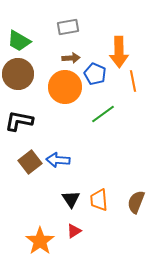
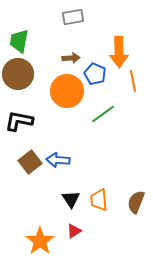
gray rectangle: moved 5 px right, 10 px up
green trapezoid: rotated 70 degrees clockwise
orange circle: moved 2 px right, 4 px down
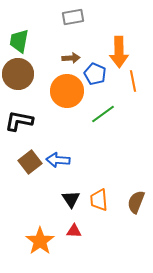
red triangle: rotated 35 degrees clockwise
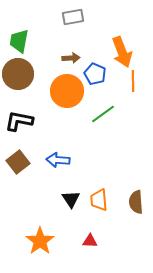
orange arrow: moved 3 px right; rotated 20 degrees counterclockwise
orange line: rotated 10 degrees clockwise
brown square: moved 12 px left
brown semicircle: rotated 25 degrees counterclockwise
red triangle: moved 16 px right, 10 px down
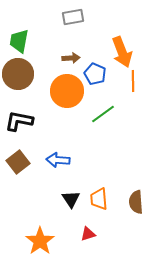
orange trapezoid: moved 1 px up
red triangle: moved 2 px left, 7 px up; rotated 21 degrees counterclockwise
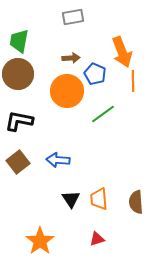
red triangle: moved 9 px right, 5 px down
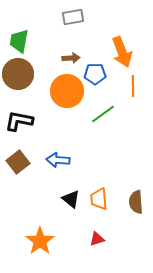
blue pentagon: rotated 25 degrees counterclockwise
orange line: moved 5 px down
black triangle: rotated 18 degrees counterclockwise
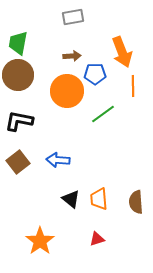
green trapezoid: moved 1 px left, 2 px down
brown arrow: moved 1 px right, 2 px up
brown circle: moved 1 px down
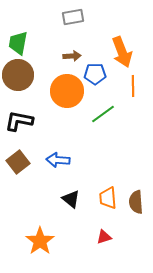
orange trapezoid: moved 9 px right, 1 px up
red triangle: moved 7 px right, 2 px up
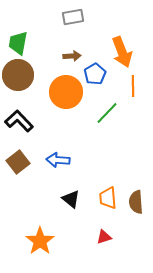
blue pentagon: rotated 30 degrees counterclockwise
orange circle: moved 1 px left, 1 px down
green line: moved 4 px right, 1 px up; rotated 10 degrees counterclockwise
black L-shape: rotated 36 degrees clockwise
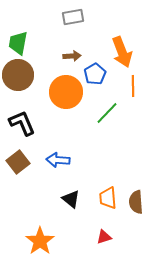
black L-shape: moved 3 px right, 2 px down; rotated 20 degrees clockwise
